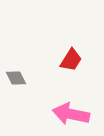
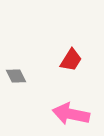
gray diamond: moved 2 px up
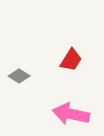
gray diamond: moved 3 px right; rotated 30 degrees counterclockwise
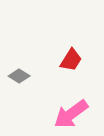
pink arrow: rotated 48 degrees counterclockwise
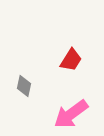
gray diamond: moved 5 px right, 10 px down; rotated 70 degrees clockwise
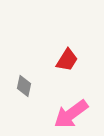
red trapezoid: moved 4 px left
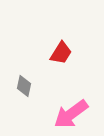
red trapezoid: moved 6 px left, 7 px up
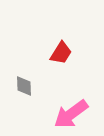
gray diamond: rotated 15 degrees counterclockwise
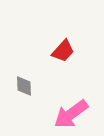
red trapezoid: moved 2 px right, 2 px up; rotated 10 degrees clockwise
